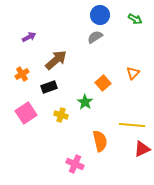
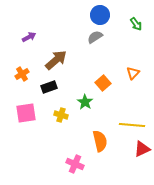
green arrow: moved 1 px right, 5 px down; rotated 24 degrees clockwise
pink square: rotated 25 degrees clockwise
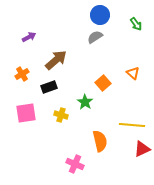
orange triangle: rotated 32 degrees counterclockwise
